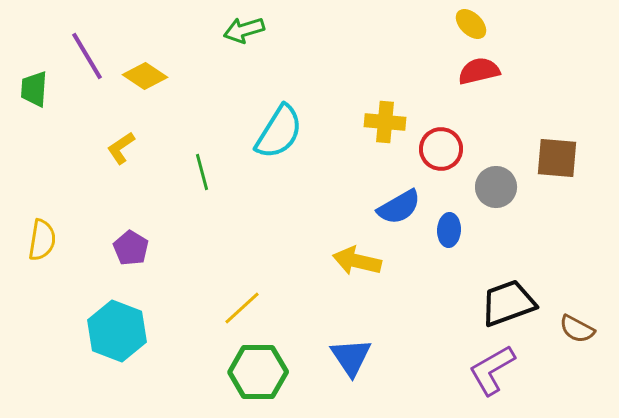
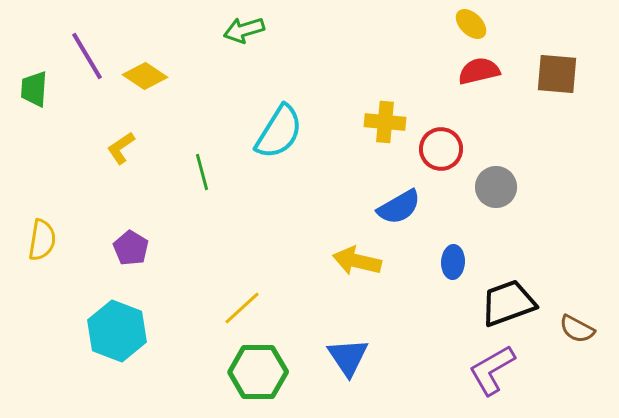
brown square: moved 84 px up
blue ellipse: moved 4 px right, 32 px down
blue triangle: moved 3 px left
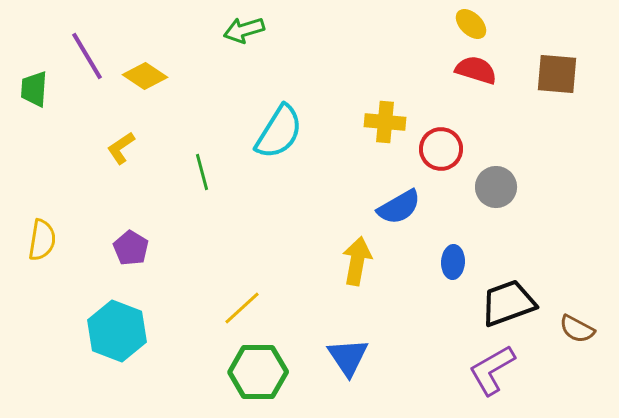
red semicircle: moved 3 px left, 1 px up; rotated 30 degrees clockwise
yellow arrow: rotated 87 degrees clockwise
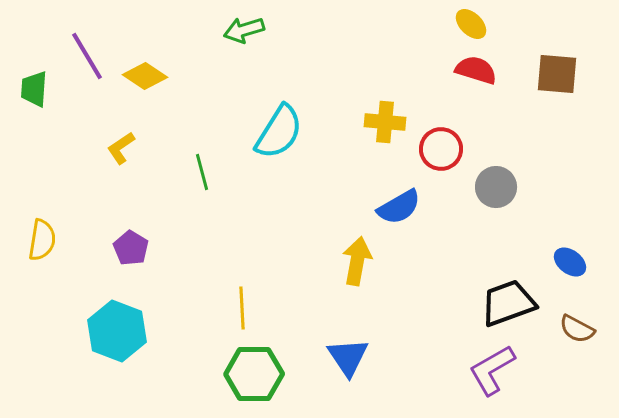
blue ellipse: moved 117 px right; rotated 56 degrees counterclockwise
yellow line: rotated 51 degrees counterclockwise
green hexagon: moved 4 px left, 2 px down
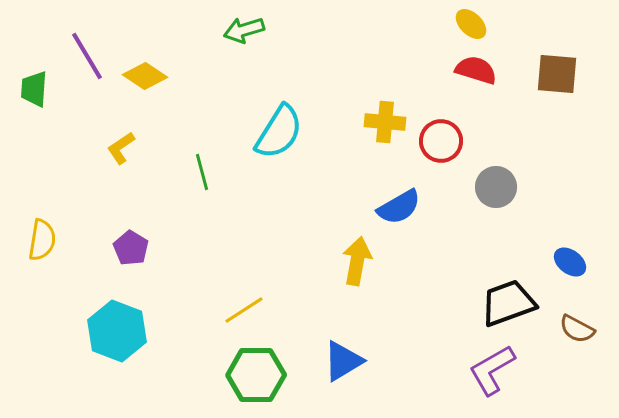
red circle: moved 8 px up
yellow line: moved 2 px right, 2 px down; rotated 60 degrees clockwise
blue triangle: moved 5 px left, 4 px down; rotated 33 degrees clockwise
green hexagon: moved 2 px right, 1 px down
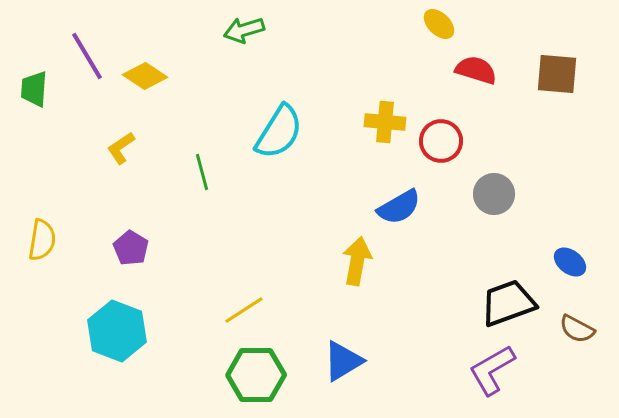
yellow ellipse: moved 32 px left
gray circle: moved 2 px left, 7 px down
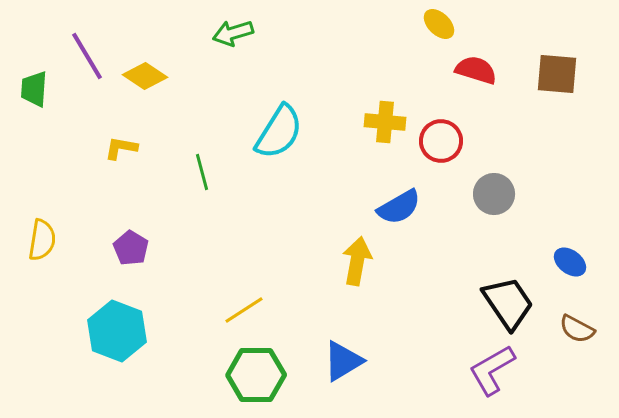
green arrow: moved 11 px left, 3 px down
yellow L-shape: rotated 44 degrees clockwise
black trapezoid: rotated 76 degrees clockwise
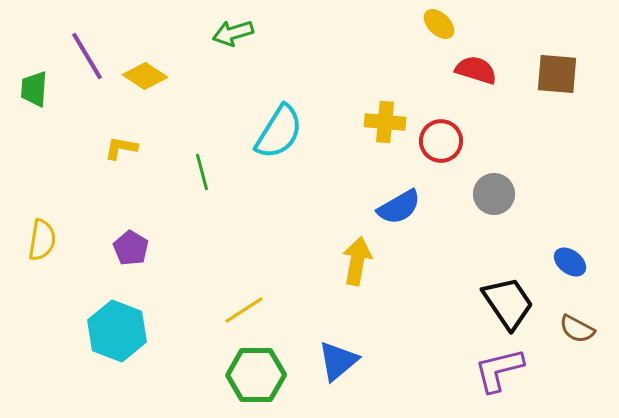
blue triangle: moved 5 px left; rotated 9 degrees counterclockwise
purple L-shape: moved 7 px right; rotated 16 degrees clockwise
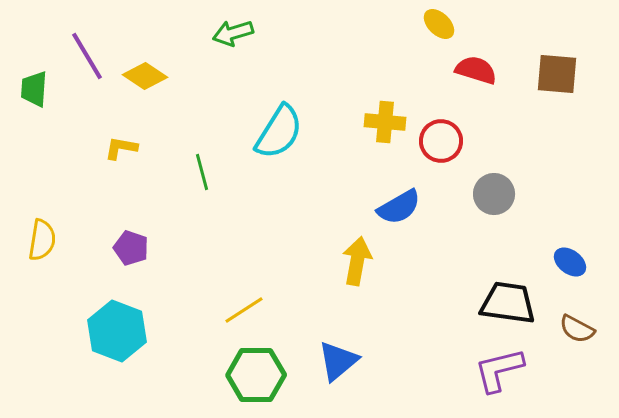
purple pentagon: rotated 12 degrees counterclockwise
black trapezoid: rotated 48 degrees counterclockwise
